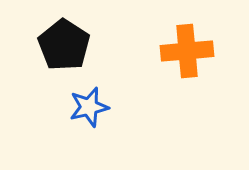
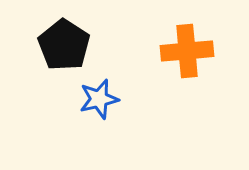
blue star: moved 10 px right, 8 px up
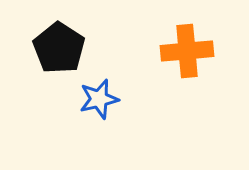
black pentagon: moved 5 px left, 3 px down
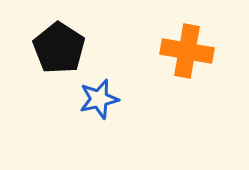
orange cross: rotated 15 degrees clockwise
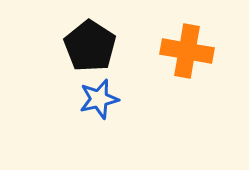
black pentagon: moved 31 px right, 2 px up
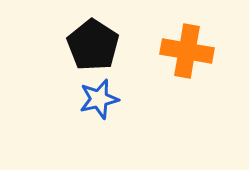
black pentagon: moved 3 px right, 1 px up
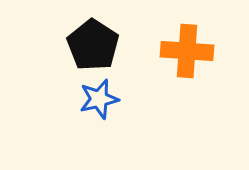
orange cross: rotated 6 degrees counterclockwise
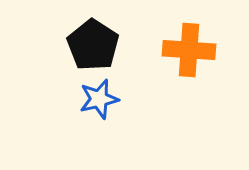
orange cross: moved 2 px right, 1 px up
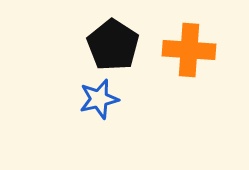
black pentagon: moved 20 px right
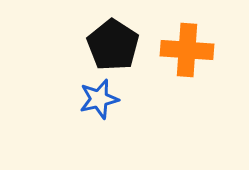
orange cross: moved 2 px left
